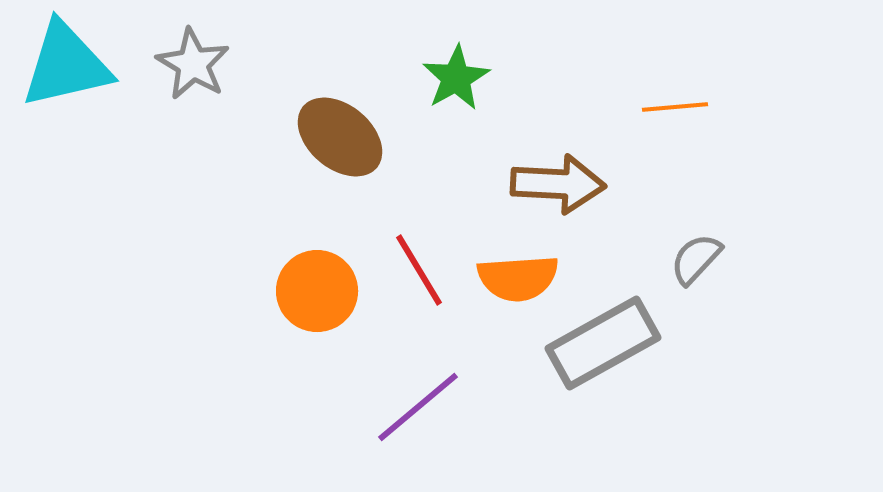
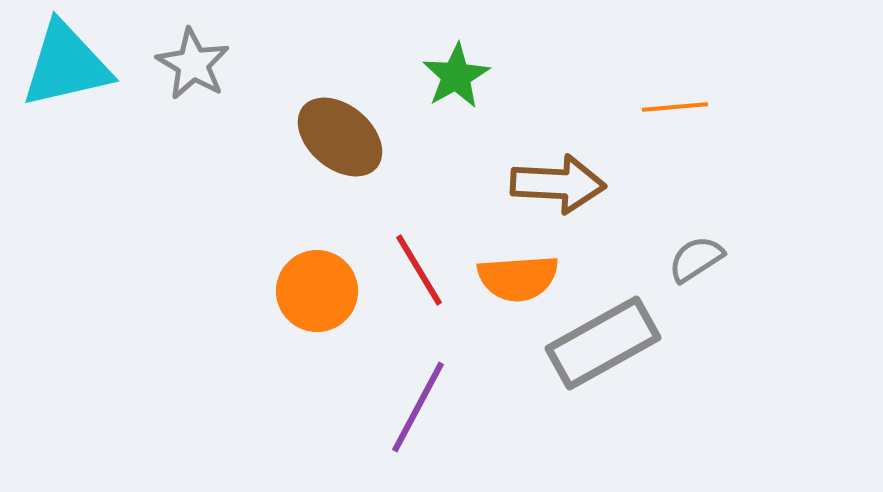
green star: moved 2 px up
gray semicircle: rotated 14 degrees clockwise
purple line: rotated 22 degrees counterclockwise
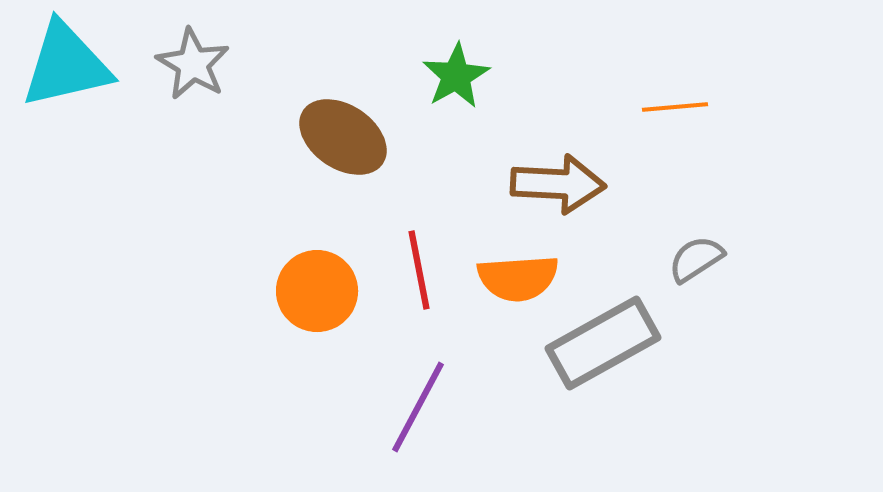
brown ellipse: moved 3 px right; rotated 6 degrees counterclockwise
red line: rotated 20 degrees clockwise
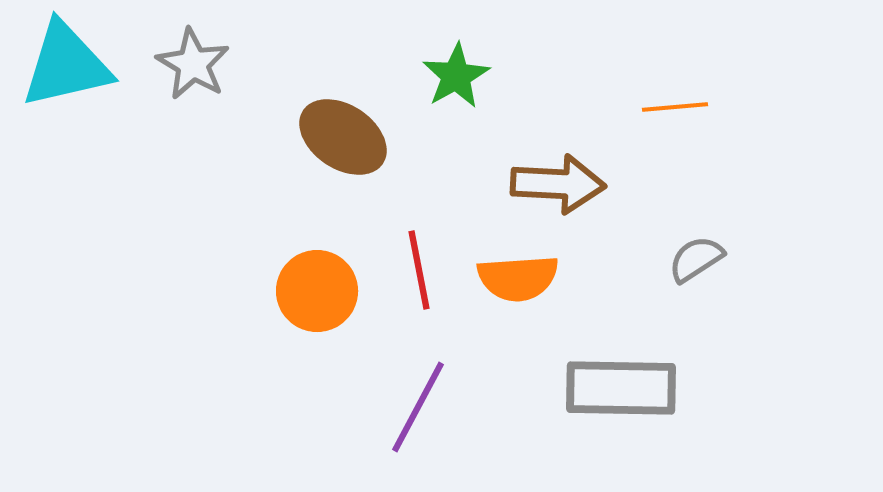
gray rectangle: moved 18 px right, 45 px down; rotated 30 degrees clockwise
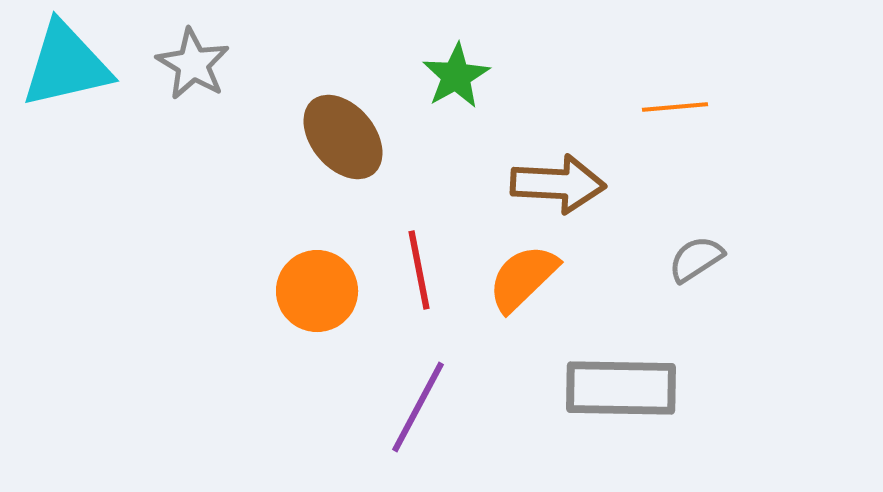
brown ellipse: rotated 16 degrees clockwise
orange semicircle: moved 5 px right; rotated 140 degrees clockwise
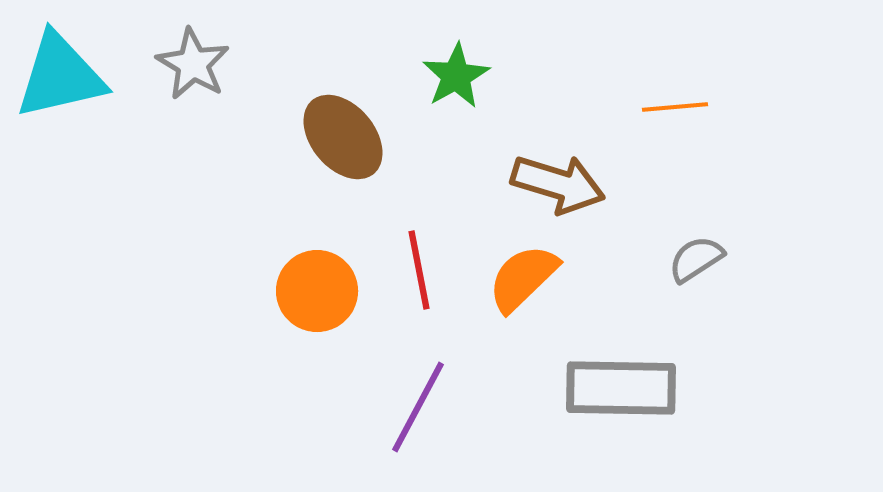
cyan triangle: moved 6 px left, 11 px down
brown arrow: rotated 14 degrees clockwise
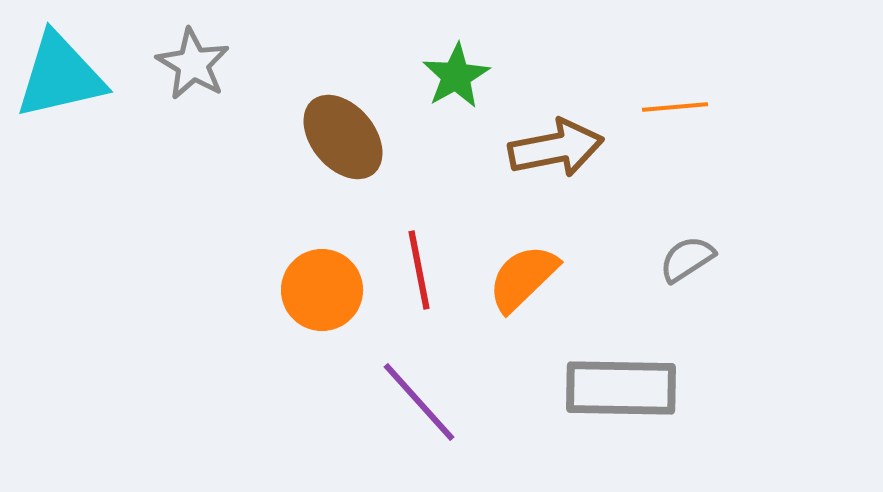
brown arrow: moved 2 px left, 36 px up; rotated 28 degrees counterclockwise
gray semicircle: moved 9 px left
orange circle: moved 5 px right, 1 px up
purple line: moved 1 px right, 5 px up; rotated 70 degrees counterclockwise
